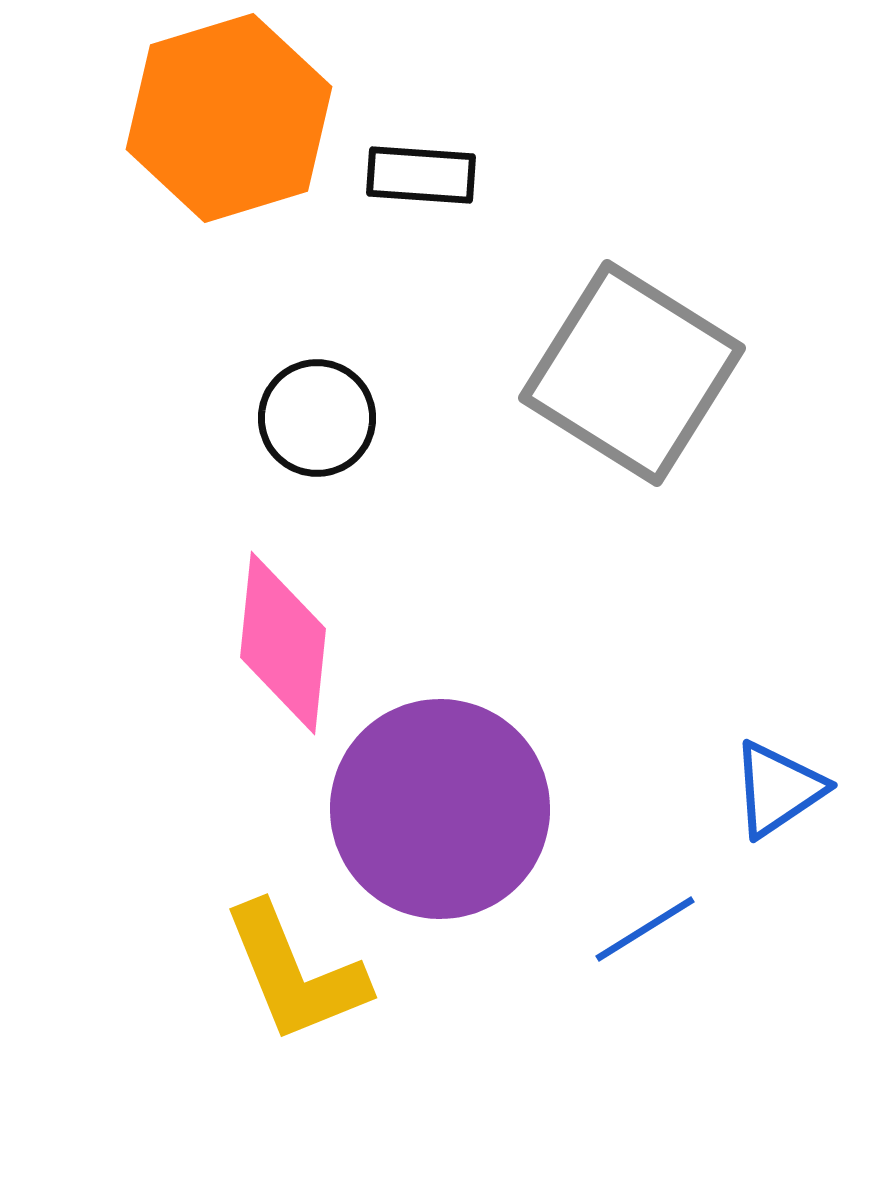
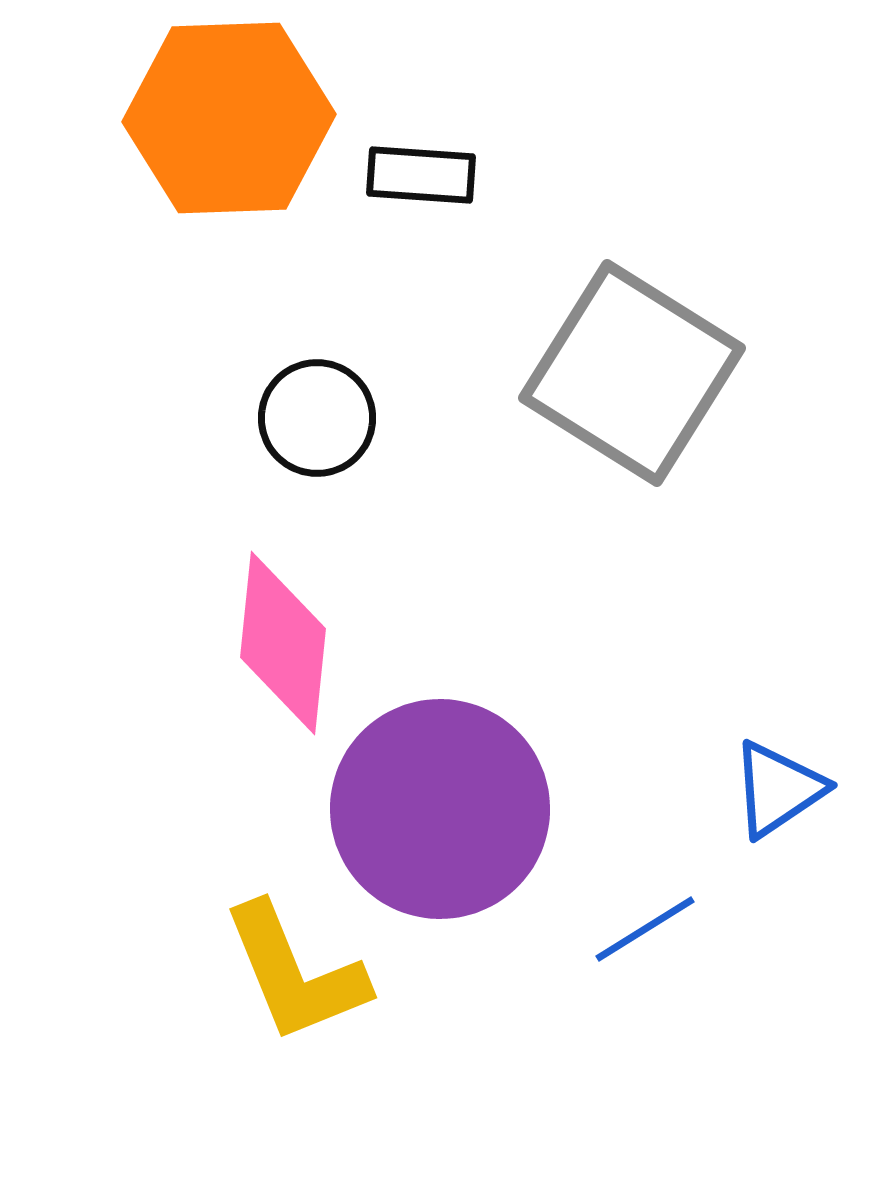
orange hexagon: rotated 15 degrees clockwise
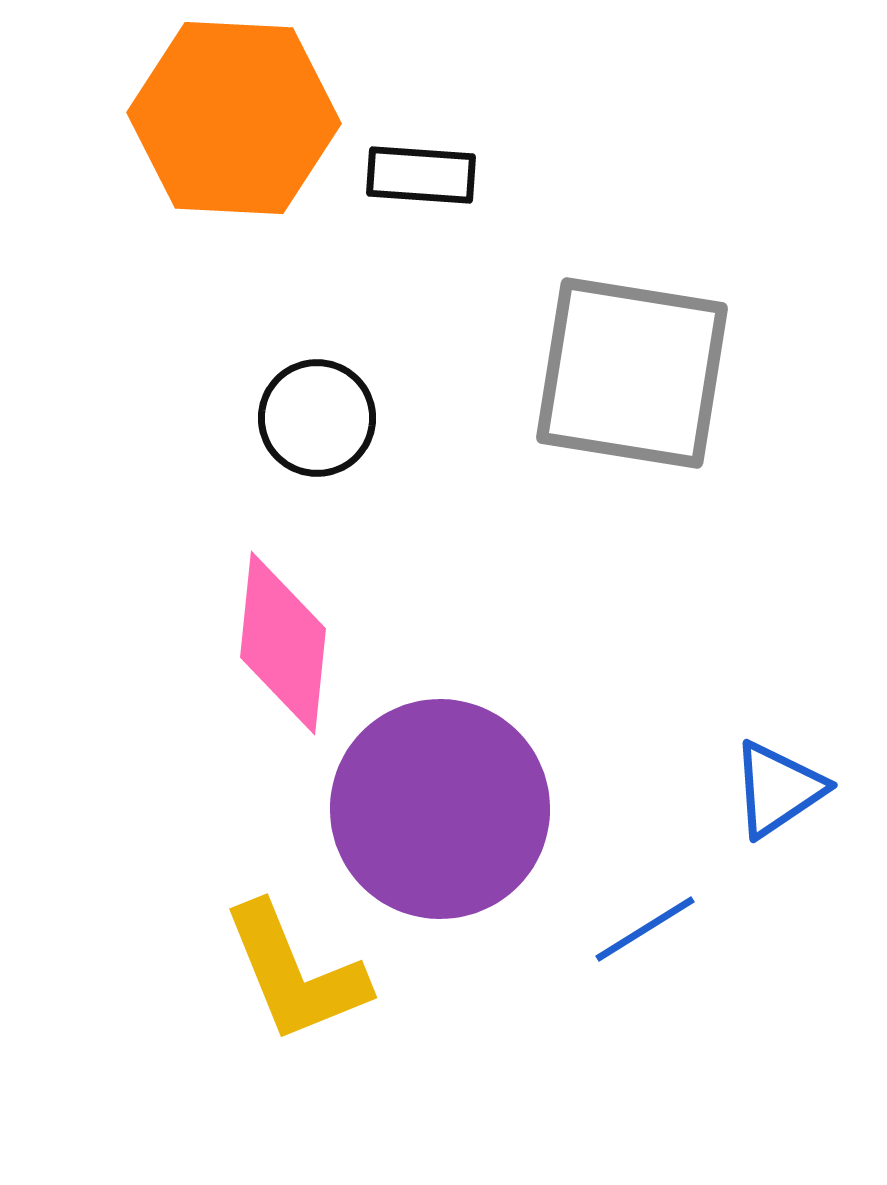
orange hexagon: moved 5 px right; rotated 5 degrees clockwise
gray square: rotated 23 degrees counterclockwise
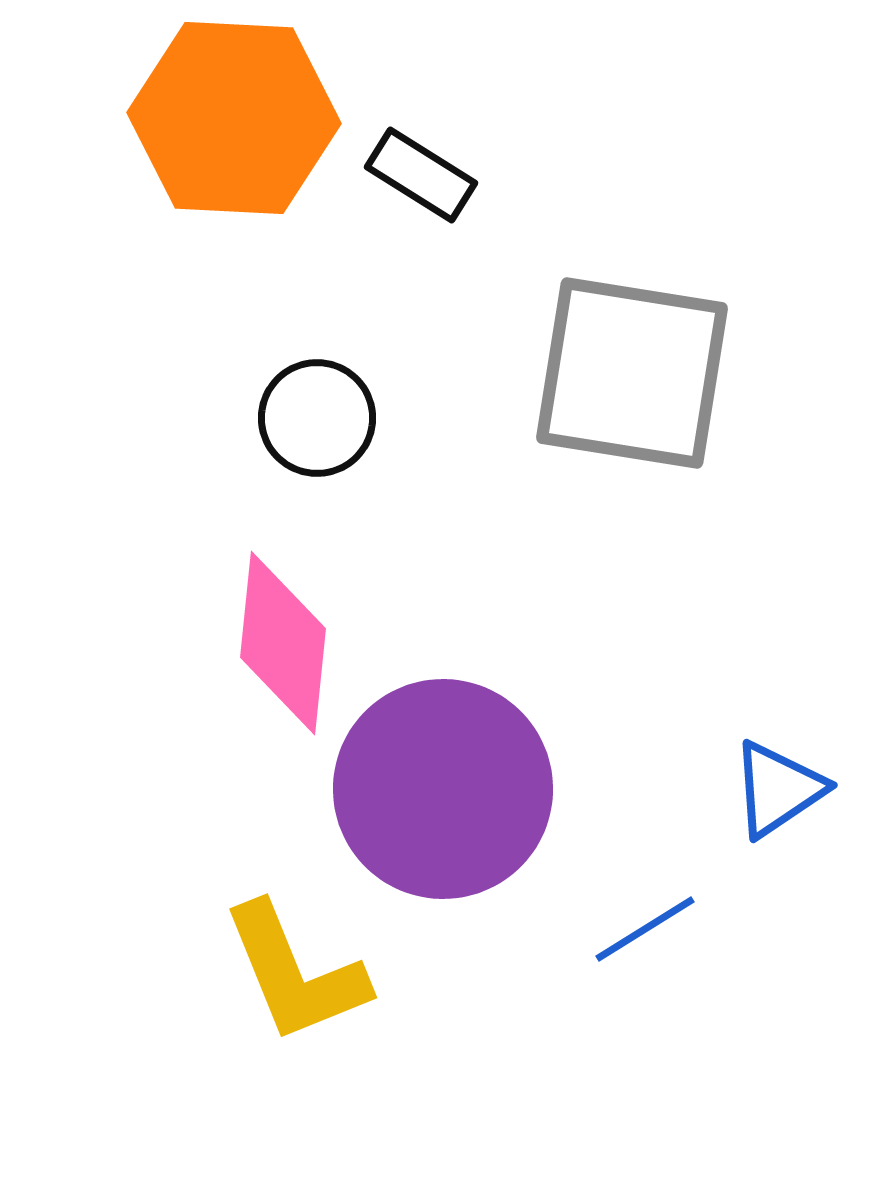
black rectangle: rotated 28 degrees clockwise
purple circle: moved 3 px right, 20 px up
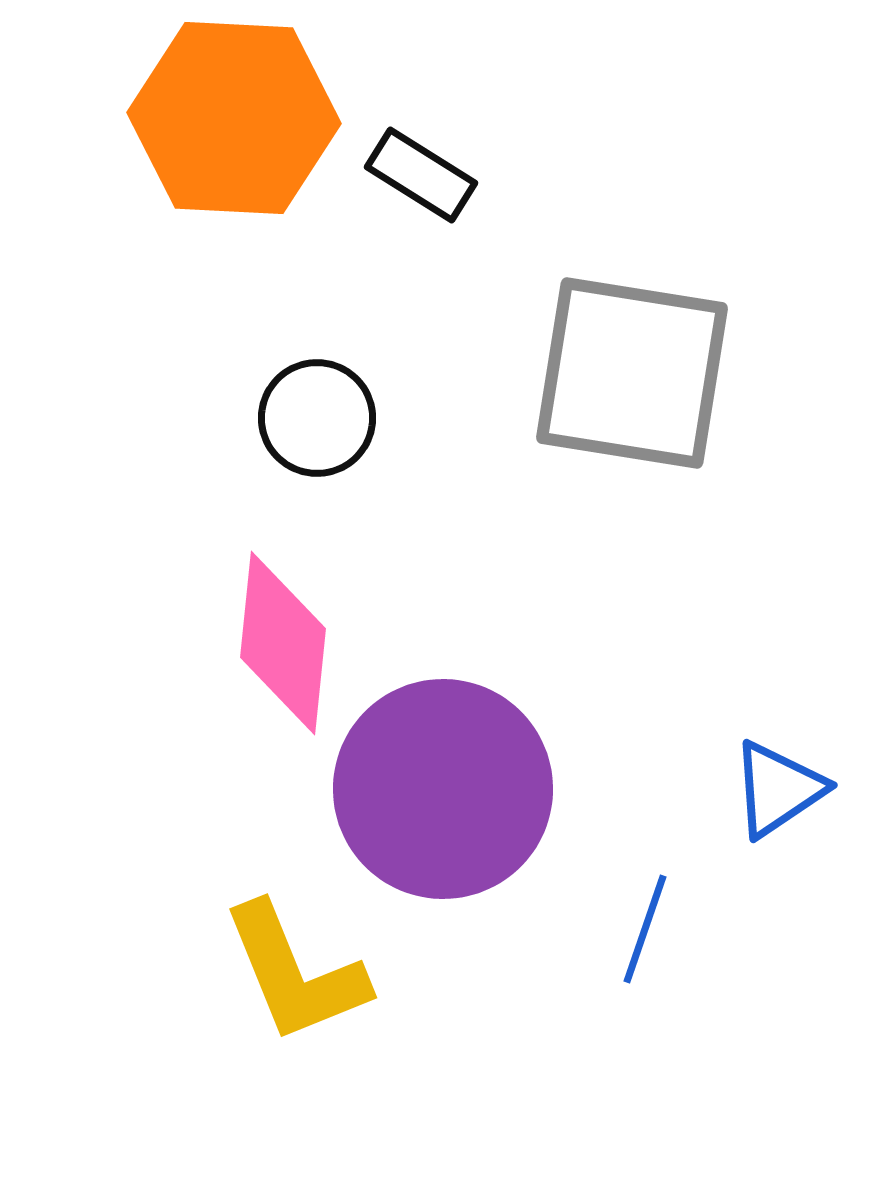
blue line: rotated 39 degrees counterclockwise
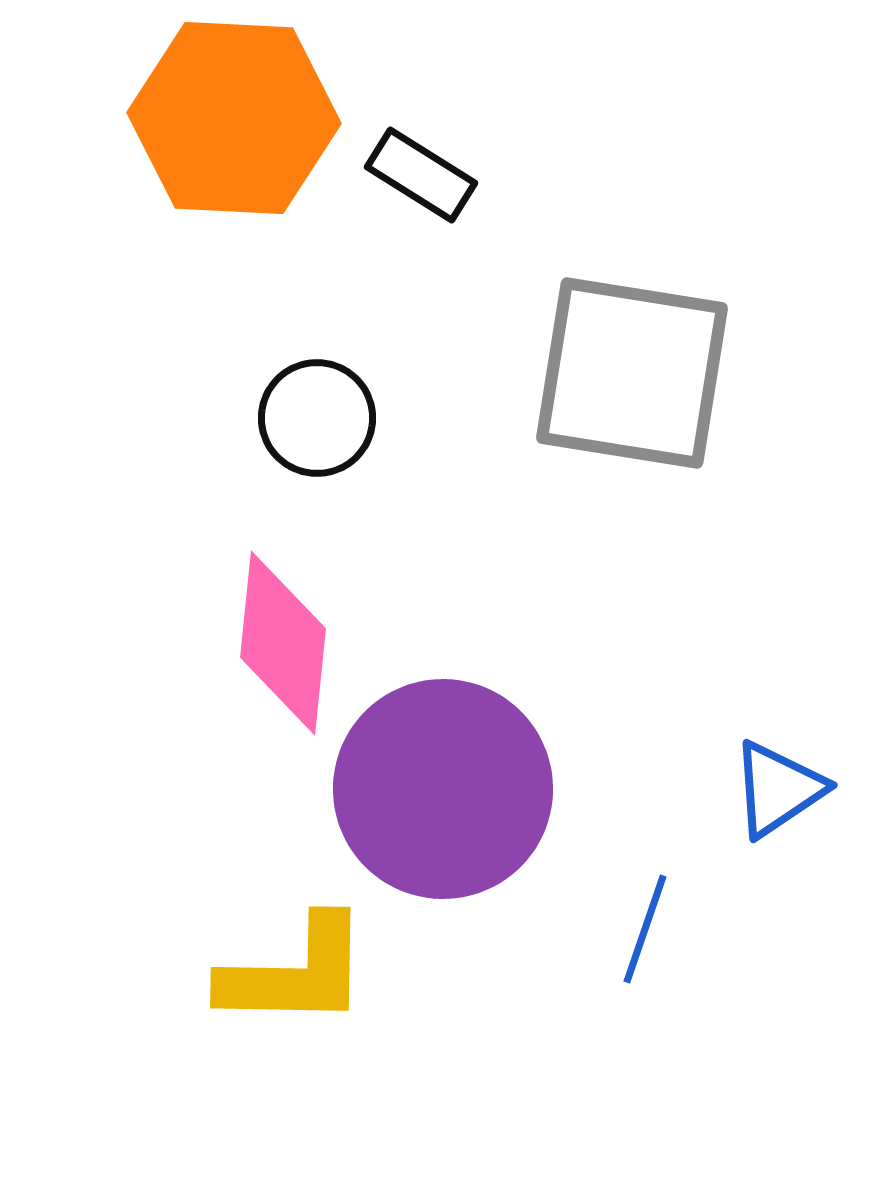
yellow L-shape: rotated 67 degrees counterclockwise
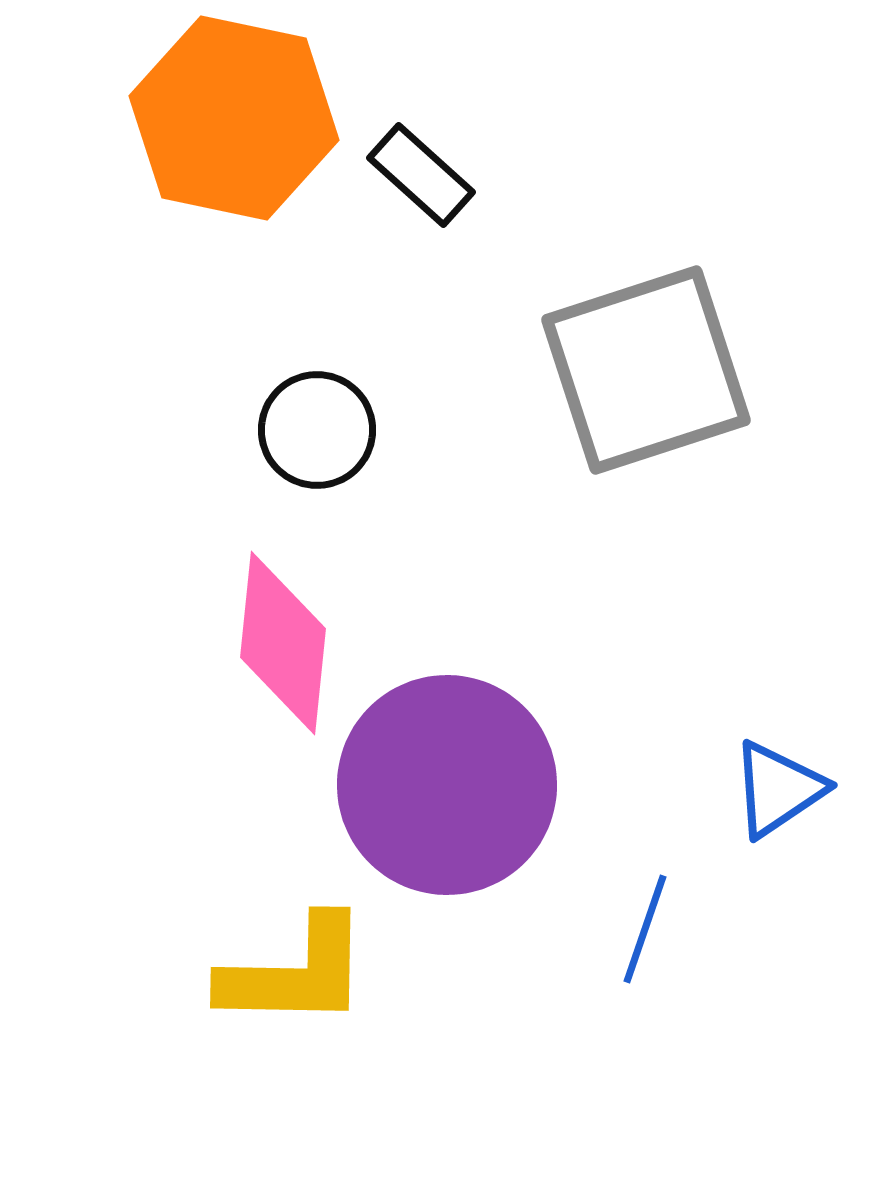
orange hexagon: rotated 9 degrees clockwise
black rectangle: rotated 10 degrees clockwise
gray square: moved 14 px right, 3 px up; rotated 27 degrees counterclockwise
black circle: moved 12 px down
purple circle: moved 4 px right, 4 px up
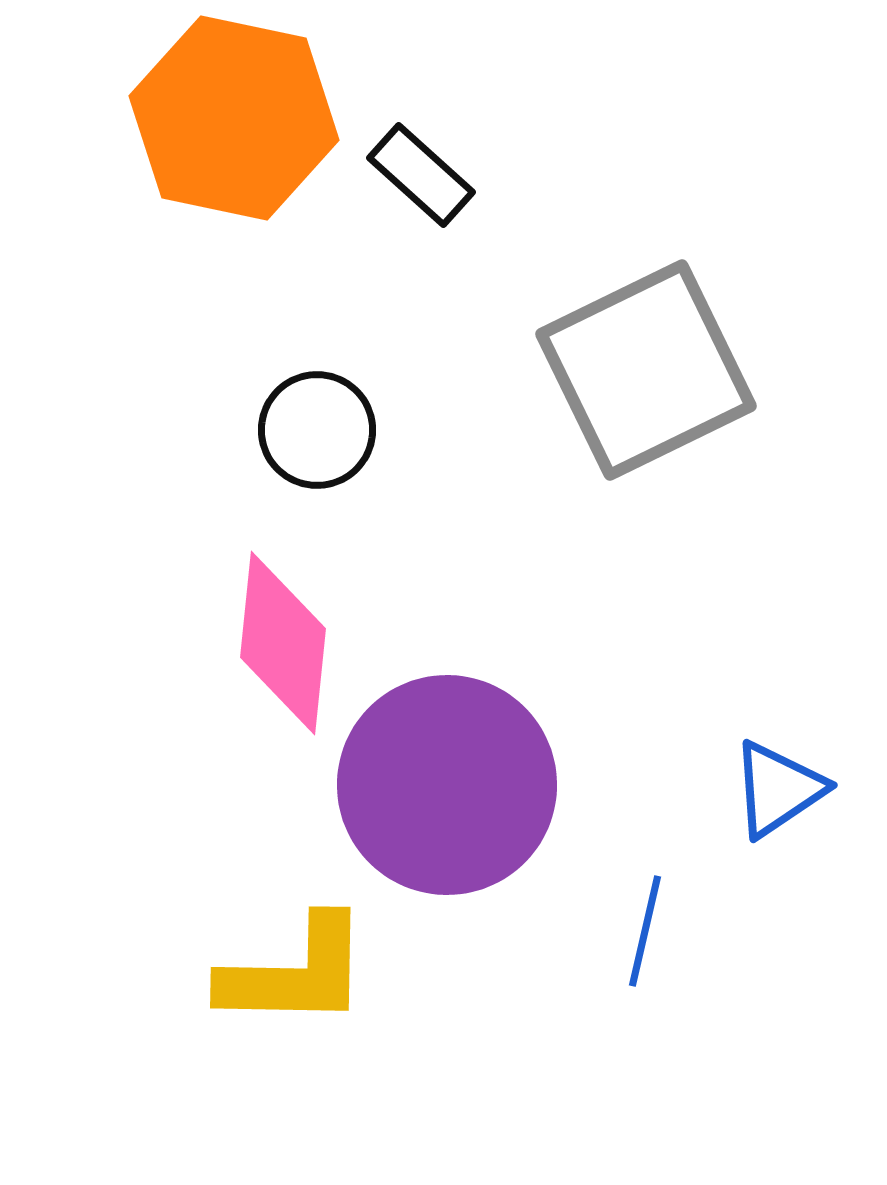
gray square: rotated 8 degrees counterclockwise
blue line: moved 2 px down; rotated 6 degrees counterclockwise
